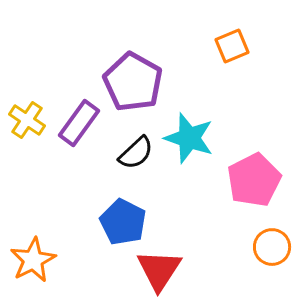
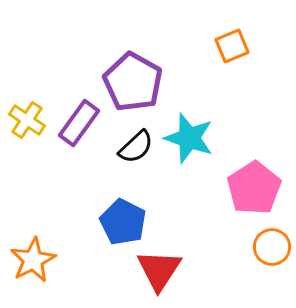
black semicircle: moved 6 px up
pink pentagon: moved 8 px down; rotated 6 degrees counterclockwise
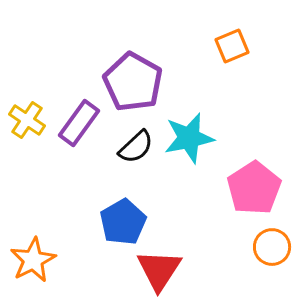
cyan star: rotated 30 degrees counterclockwise
blue pentagon: rotated 15 degrees clockwise
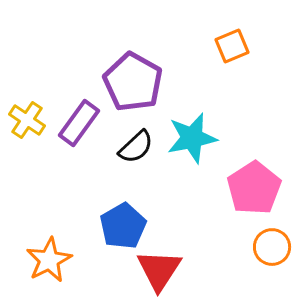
cyan star: moved 3 px right
blue pentagon: moved 4 px down
orange star: moved 16 px right
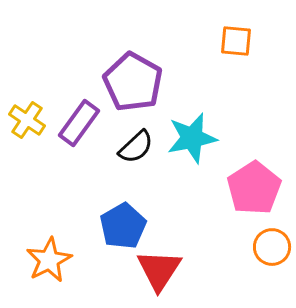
orange square: moved 4 px right, 5 px up; rotated 28 degrees clockwise
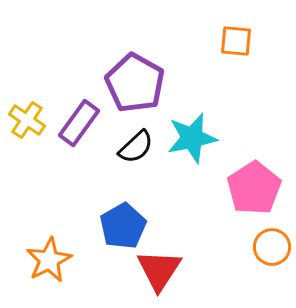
purple pentagon: moved 2 px right, 1 px down
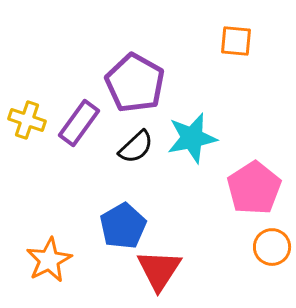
yellow cross: rotated 15 degrees counterclockwise
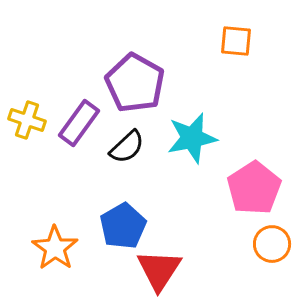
black semicircle: moved 9 px left
orange circle: moved 3 px up
orange star: moved 6 px right, 12 px up; rotated 9 degrees counterclockwise
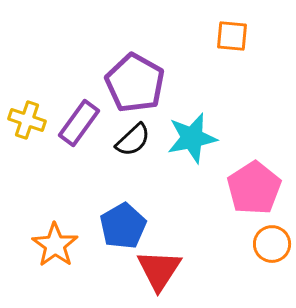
orange square: moved 4 px left, 5 px up
black semicircle: moved 6 px right, 7 px up
orange star: moved 3 px up
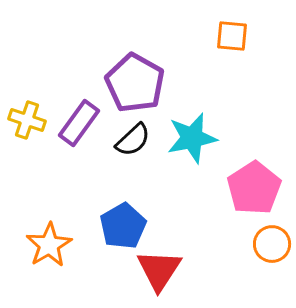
orange star: moved 6 px left; rotated 6 degrees clockwise
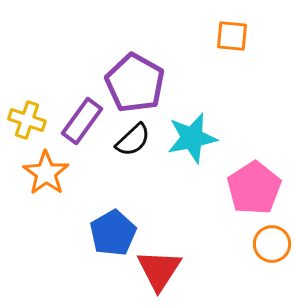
purple rectangle: moved 3 px right, 2 px up
blue pentagon: moved 10 px left, 7 px down
orange star: moved 3 px left, 72 px up; rotated 6 degrees counterclockwise
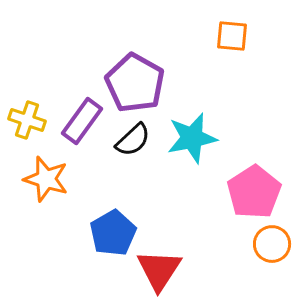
orange star: moved 6 px down; rotated 18 degrees counterclockwise
pink pentagon: moved 4 px down
